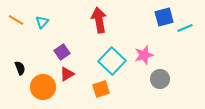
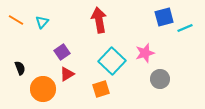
pink star: moved 1 px right, 2 px up
orange circle: moved 2 px down
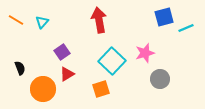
cyan line: moved 1 px right
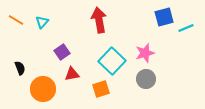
red triangle: moved 5 px right; rotated 21 degrees clockwise
gray circle: moved 14 px left
